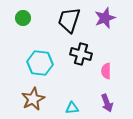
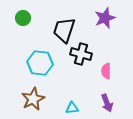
black trapezoid: moved 5 px left, 10 px down
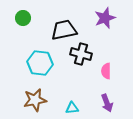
black trapezoid: rotated 60 degrees clockwise
brown star: moved 2 px right, 1 px down; rotated 15 degrees clockwise
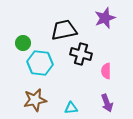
green circle: moved 25 px down
cyan triangle: moved 1 px left
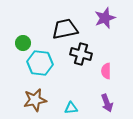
black trapezoid: moved 1 px right, 1 px up
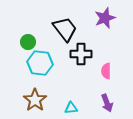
black trapezoid: rotated 64 degrees clockwise
green circle: moved 5 px right, 1 px up
black cross: rotated 15 degrees counterclockwise
brown star: rotated 25 degrees counterclockwise
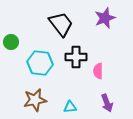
black trapezoid: moved 4 px left, 5 px up
green circle: moved 17 px left
black cross: moved 5 px left, 3 px down
pink semicircle: moved 8 px left
brown star: rotated 25 degrees clockwise
cyan triangle: moved 1 px left, 1 px up
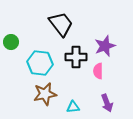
purple star: moved 28 px down
brown star: moved 10 px right, 6 px up
cyan triangle: moved 3 px right
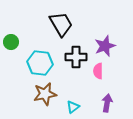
black trapezoid: rotated 8 degrees clockwise
purple arrow: rotated 150 degrees counterclockwise
cyan triangle: rotated 32 degrees counterclockwise
